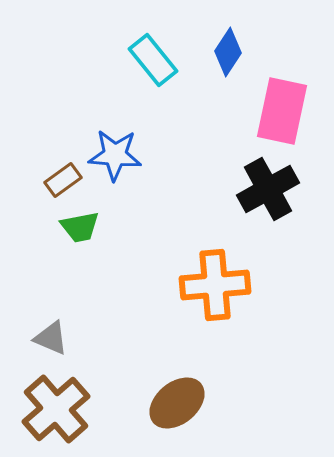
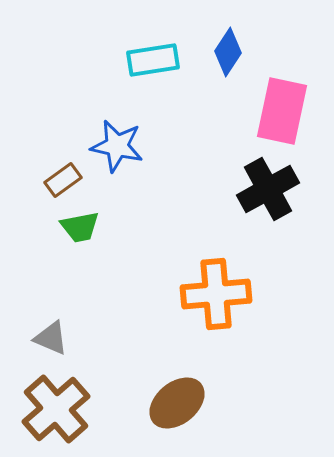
cyan rectangle: rotated 60 degrees counterclockwise
blue star: moved 2 px right, 9 px up; rotated 8 degrees clockwise
orange cross: moved 1 px right, 9 px down
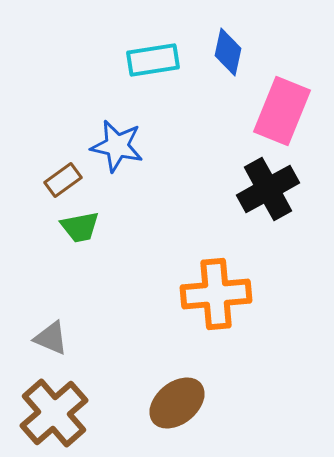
blue diamond: rotated 21 degrees counterclockwise
pink rectangle: rotated 10 degrees clockwise
brown cross: moved 2 px left, 4 px down
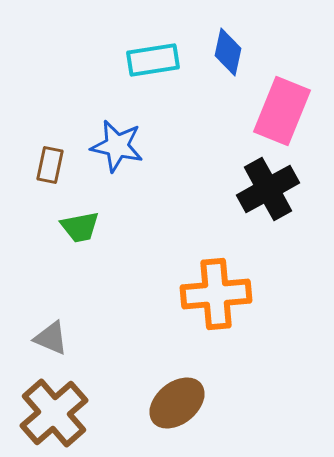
brown rectangle: moved 13 px left, 15 px up; rotated 42 degrees counterclockwise
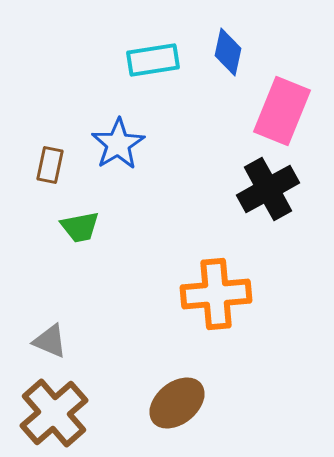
blue star: moved 1 px right, 2 px up; rotated 28 degrees clockwise
gray triangle: moved 1 px left, 3 px down
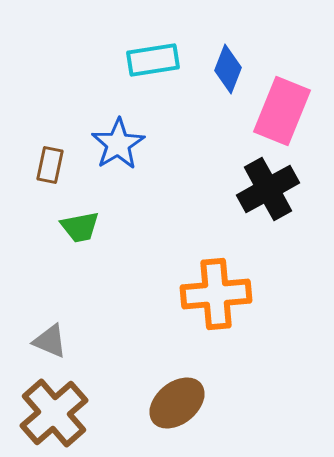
blue diamond: moved 17 px down; rotated 9 degrees clockwise
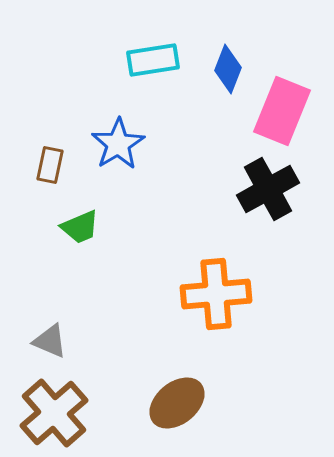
green trapezoid: rotated 12 degrees counterclockwise
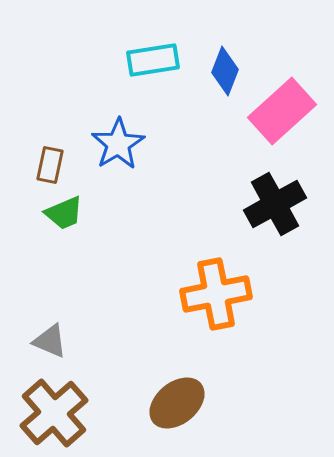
blue diamond: moved 3 px left, 2 px down
pink rectangle: rotated 26 degrees clockwise
black cross: moved 7 px right, 15 px down
green trapezoid: moved 16 px left, 14 px up
orange cross: rotated 6 degrees counterclockwise
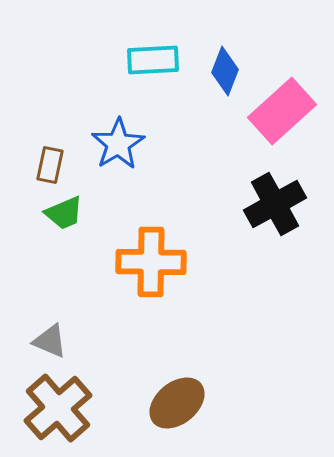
cyan rectangle: rotated 6 degrees clockwise
orange cross: moved 65 px left, 32 px up; rotated 12 degrees clockwise
brown cross: moved 4 px right, 5 px up
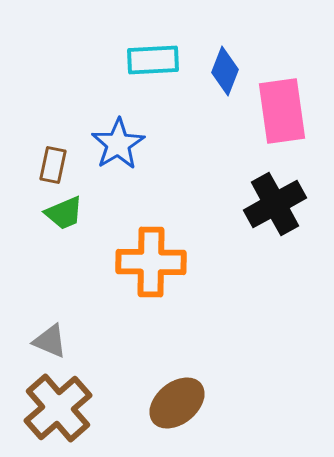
pink rectangle: rotated 56 degrees counterclockwise
brown rectangle: moved 3 px right
